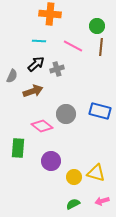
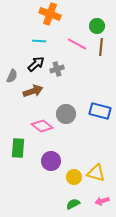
orange cross: rotated 15 degrees clockwise
pink line: moved 4 px right, 2 px up
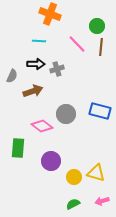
pink line: rotated 18 degrees clockwise
black arrow: rotated 42 degrees clockwise
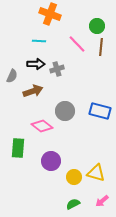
gray circle: moved 1 px left, 3 px up
pink arrow: rotated 24 degrees counterclockwise
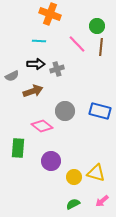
gray semicircle: rotated 40 degrees clockwise
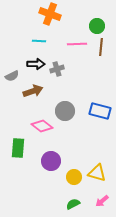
pink line: rotated 48 degrees counterclockwise
yellow triangle: moved 1 px right
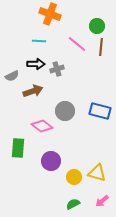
pink line: rotated 42 degrees clockwise
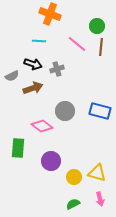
black arrow: moved 3 px left; rotated 18 degrees clockwise
brown arrow: moved 3 px up
pink arrow: moved 2 px left, 2 px up; rotated 64 degrees counterclockwise
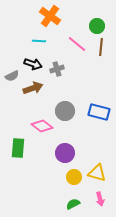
orange cross: moved 2 px down; rotated 15 degrees clockwise
blue rectangle: moved 1 px left, 1 px down
purple circle: moved 14 px right, 8 px up
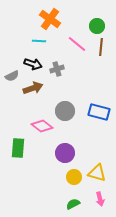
orange cross: moved 3 px down
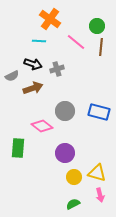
pink line: moved 1 px left, 2 px up
pink arrow: moved 4 px up
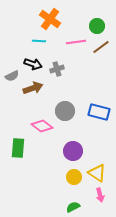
pink line: rotated 48 degrees counterclockwise
brown line: rotated 48 degrees clockwise
purple circle: moved 8 px right, 2 px up
yellow triangle: rotated 18 degrees clockwise
green semicircle: moved 3 px down
